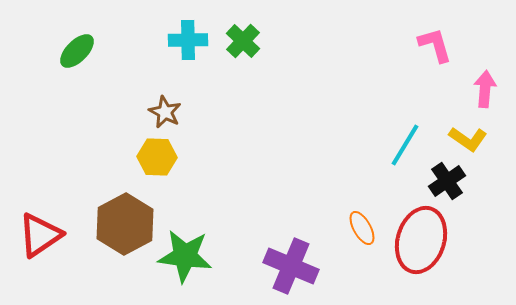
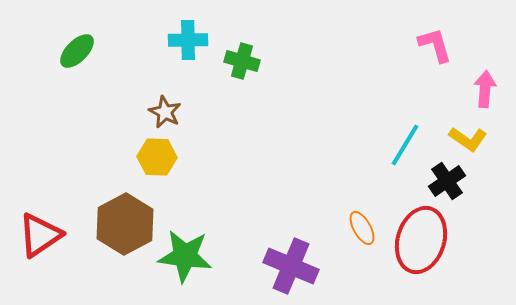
green cross: moved 1 px left, 20 px down; rotated 28 degrees counterclockwise
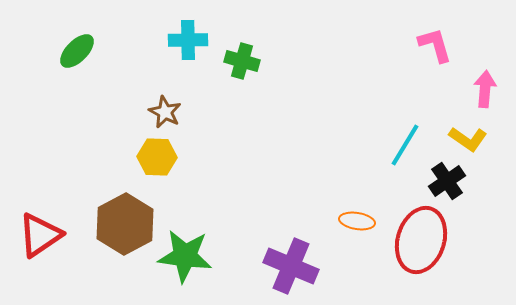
orange ellipse: moved 5 px left, 7 px up; rotated 52 degrees counterclockwise
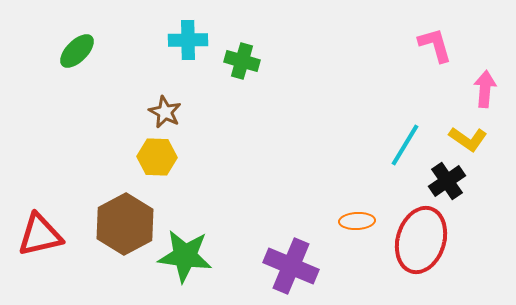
orange ellipse: rotated 12 degrees counterclockwise
red triangle: rotated 21 degrees clockwise
